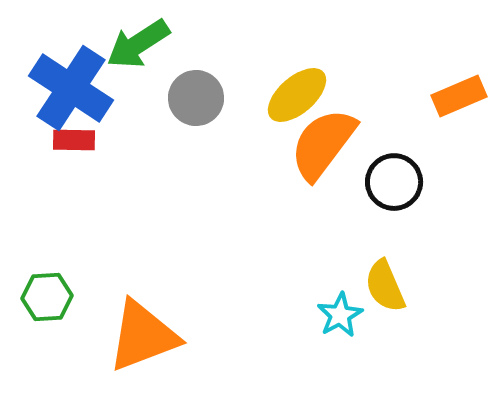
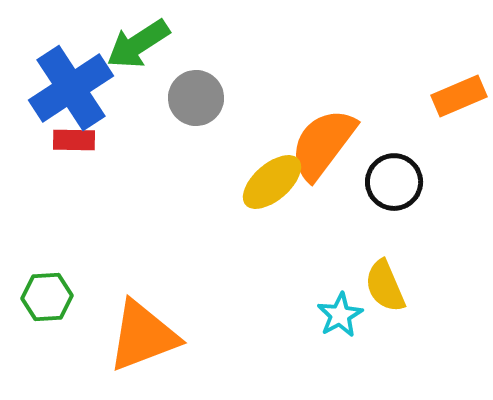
blue cross: rotated 24 degrees clockwise
yellow ellipse: moved 25 px left, 87 px down
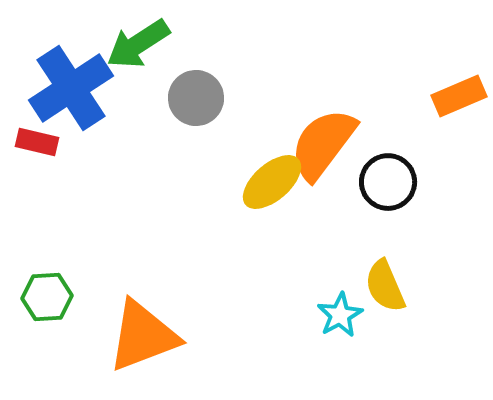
red rectangle: moved 37 px left, 2 px down; rotated 12 degrees clockwise
black circle: moved 6 px left
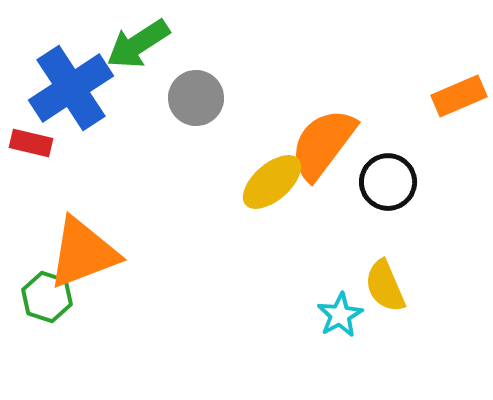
red rectangle: moved 6 px left, 1 px down
green hexagon: rotated 21 degrees clockwise
orange triangle: moved 60 px left, 83 px up
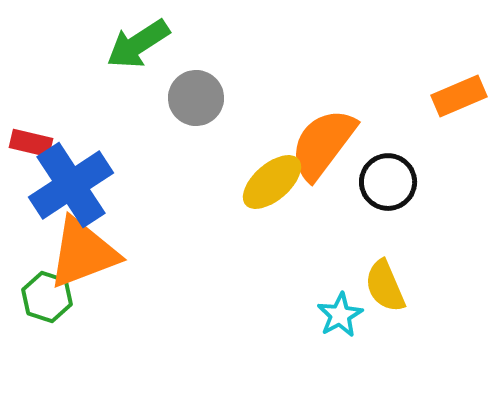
blue cross: moved 97 px down
